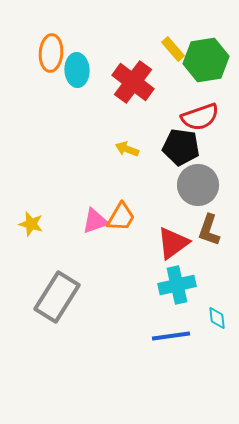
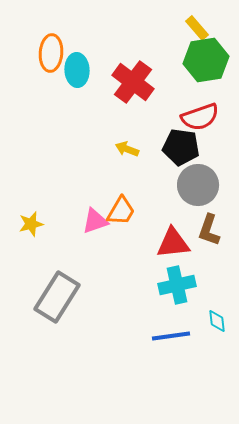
yellow rectangle: moved 24 px right, 21 px up
orange trapezoid: moved 6 px up
yellow star: rotated 30 degrees counterclockwise
red triangle: rotated 30 degrees clockwise
cyan diamond: moved 3 px down
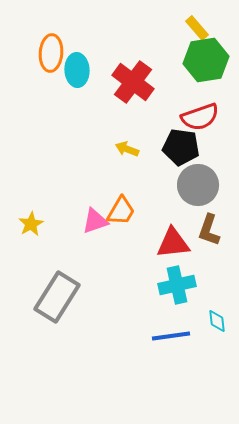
yellow star: rotated 15 degrees counterclockwise
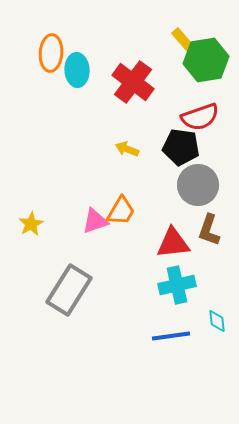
yellow rectangle: moved 14 px left, 12 px down
gray rectangle: moved 12 px right, 7 px up
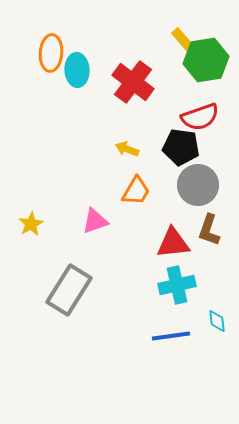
orange trapezoid: moved 15 px right, 20 px up
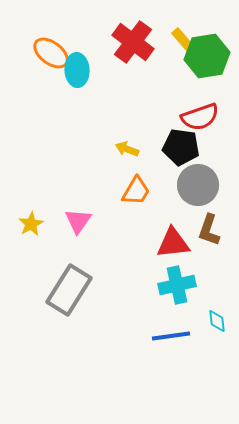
orange ellipse: rotated 57 degrees counterclockwise
green hexagon: moved 1 px right, 4 px up
red cross: moved 40 px up
pink triangle: moved 17 px left; rotated 36 degrees counterclockwise
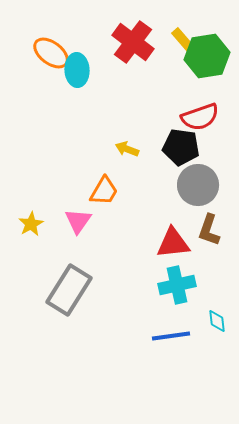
orange trapezoid: moved 32 px left
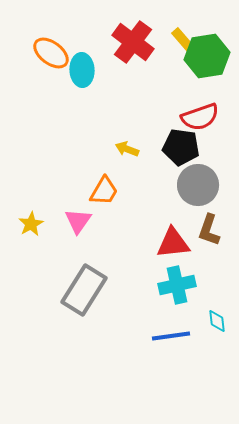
cyan ellipse: moved 5 px right
gray rectangle: moved 15 px right
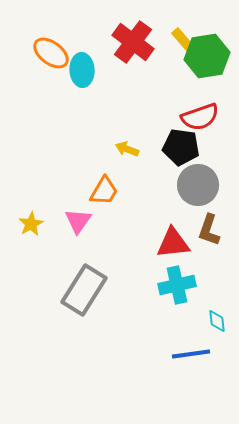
blue line: moved 20 px right, 18 px down
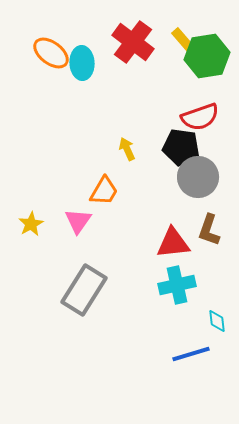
cyan ellipse: moved 7 px up
yellow arrow: rotated 45 degrees clockwise
gray circle: moved 8 px up
blue line: rotated 9 degrees counterclockwise
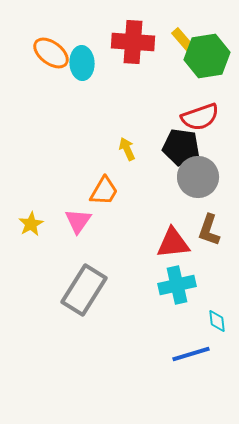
red cross: rotated 33 degrees counterclockwise
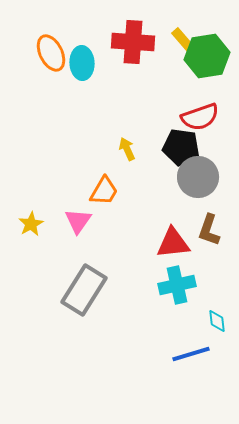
orange ellipse: rotated 27 degrees clockwise
